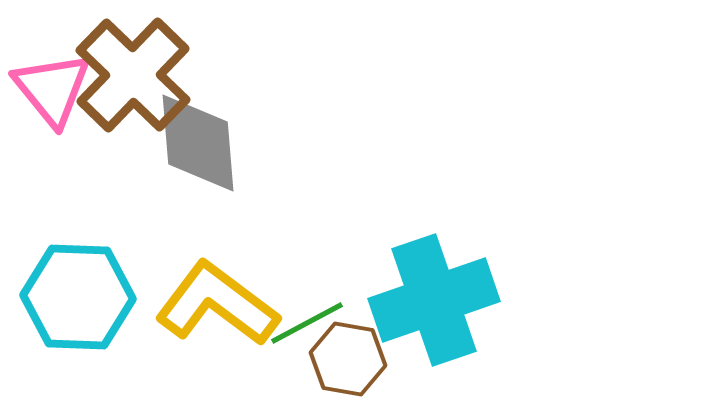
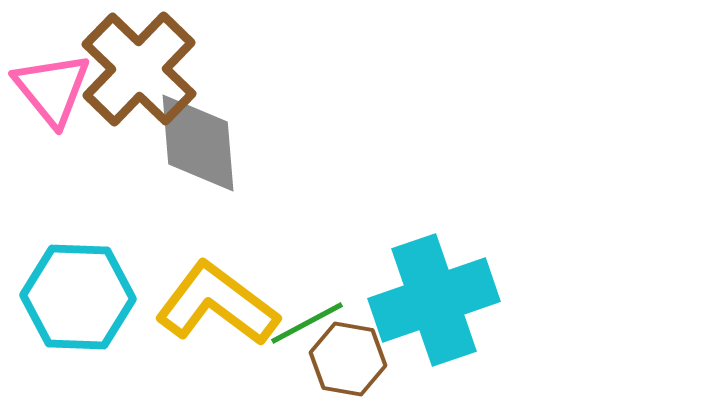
brown cross: moved 6 px right, 6 px up
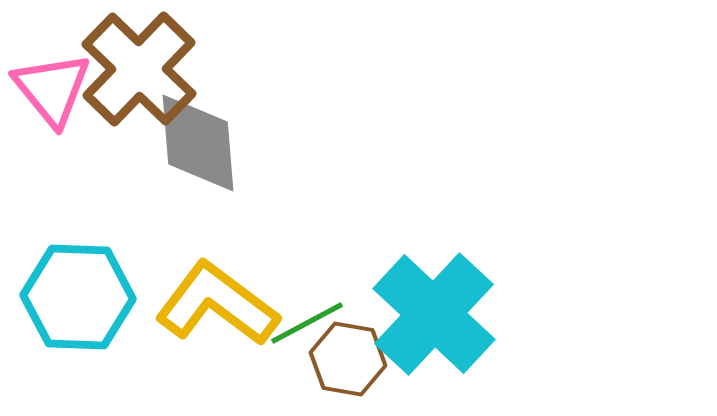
cyan cross: moved 14 px down; rotated 28 degrees counterclockwise
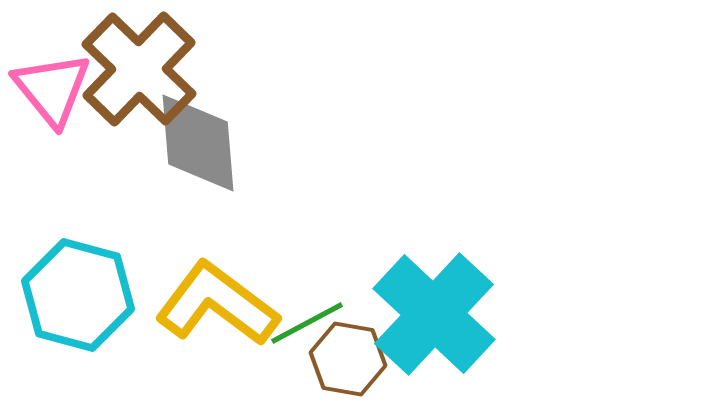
cyan hexagon: moved 2 px up; rotated 13 degrees clockwise
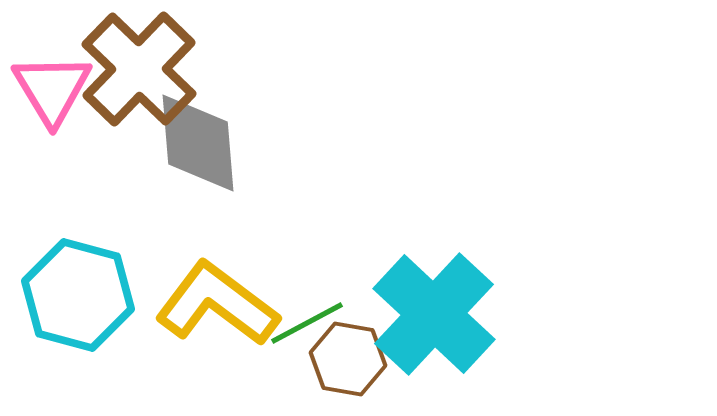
pink triangle: rotated 8 degrees clockwise
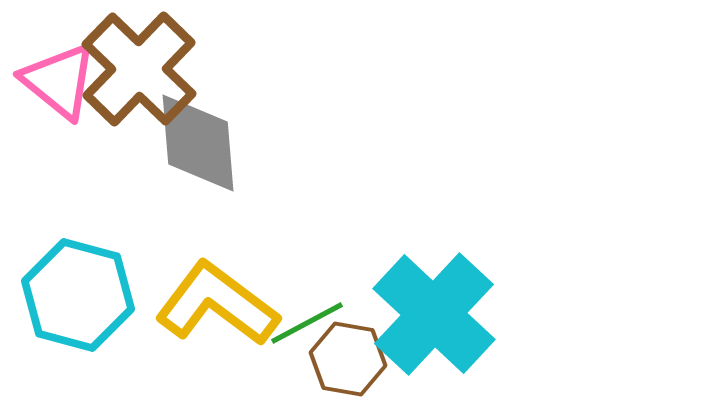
pink triangle: moved 7 px right, 8 px up; rotated 20 degrees counterclockwise
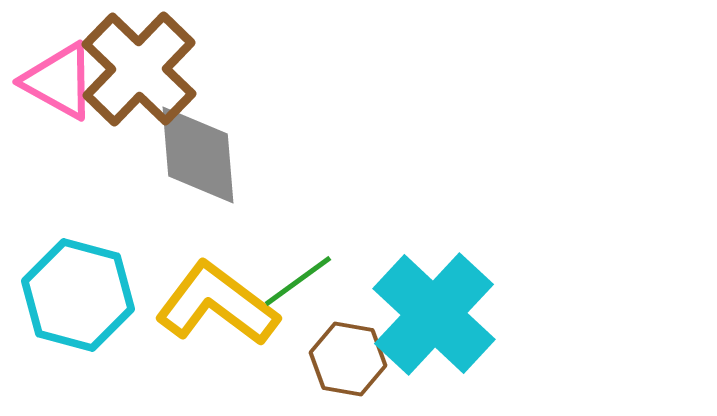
pink triangle: rotated 10 degrees counterclockwise
gray diamond: moved 12 px down
green line: moved 9 px left, 42 px up; rotated 8 degrees counterclockwise
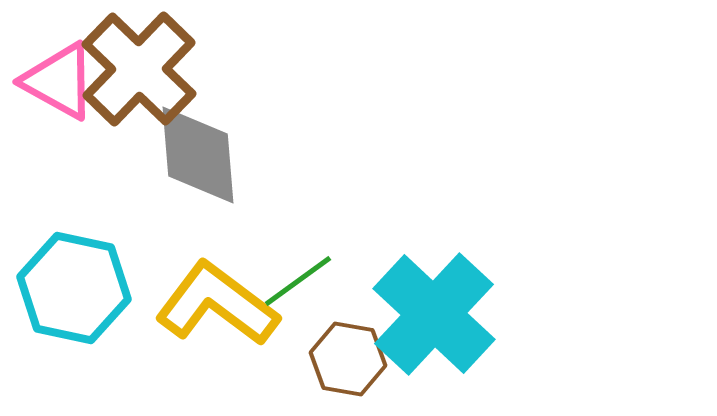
cyan hexagon: moved 4 px left, 7 px up; rotated 3 degrees counterclockwise
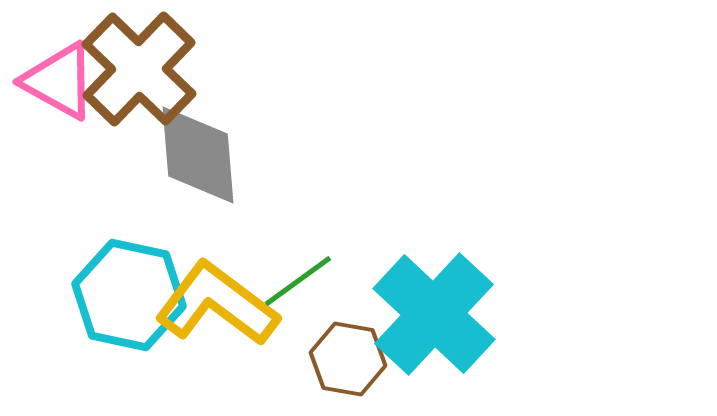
cyan hexagon: moved 55 px right, 7 px down
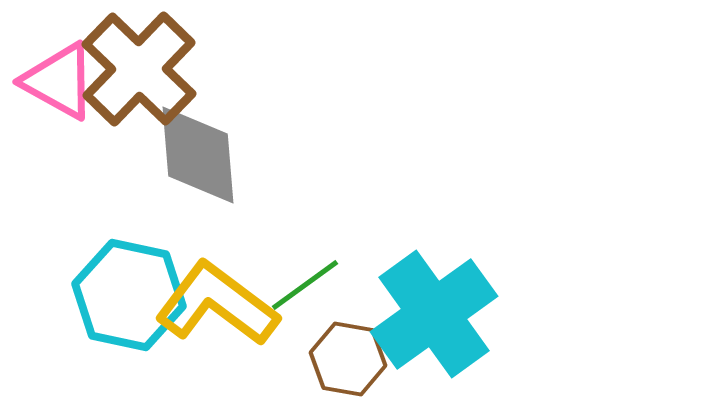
green line: moved 7 px right, 4 px down
cyan cross: rotated 11 degrees clockwise
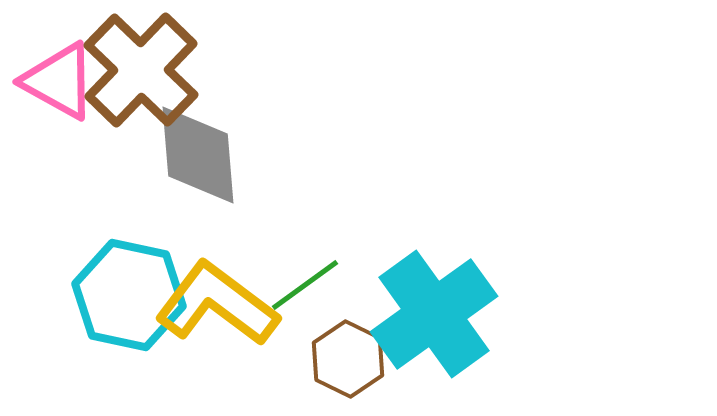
brown cross: moved 2 px right, 1 px down
brown hexagon: rotated 16 degrees clockwise
